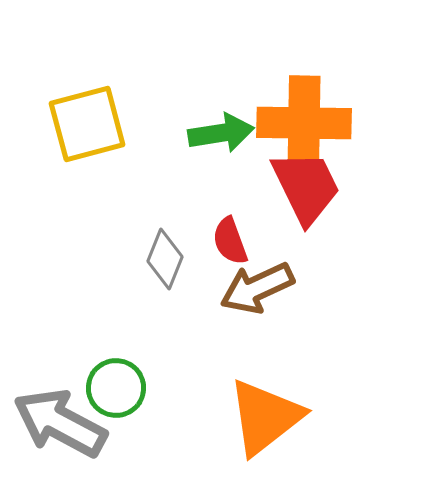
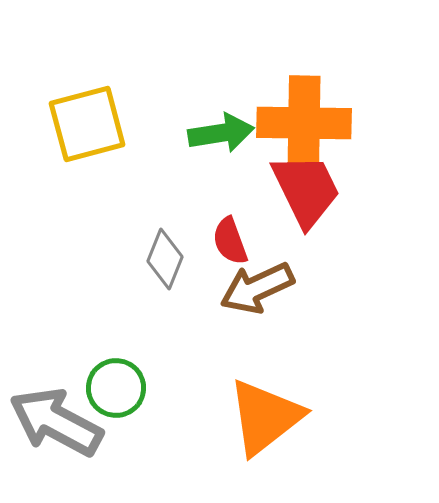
red trapezoid: moved 3 px down
gray arrow: moved 4 px left, 1 px up
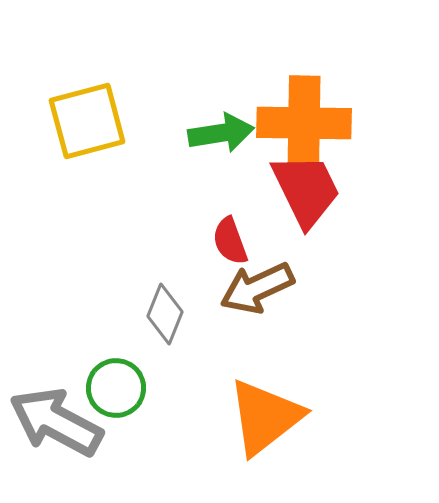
yellow square: moved 3 px up
gray diamond: moved 55 px down
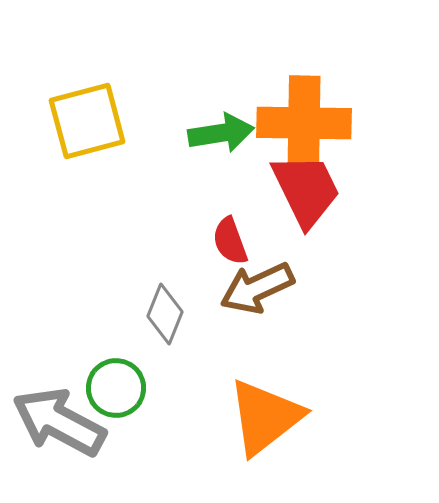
gray arrow: moved 3 px right
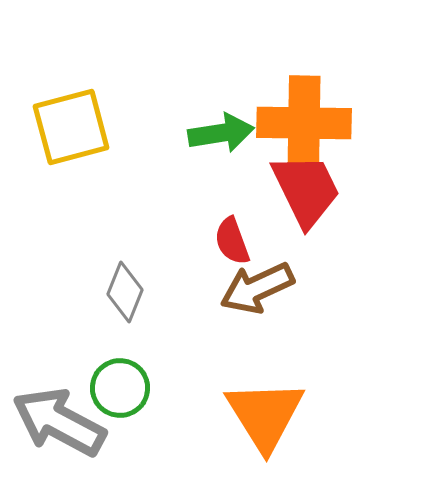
yellow square: moved 16 px left, 6 px down
red semicircle: moved 2 px right
gray diamond: moved 40 px left, 22 px up
green circle: moved 4 px right
orange triangle: moved 2 px up; rotated 24 degrees counterclockwise
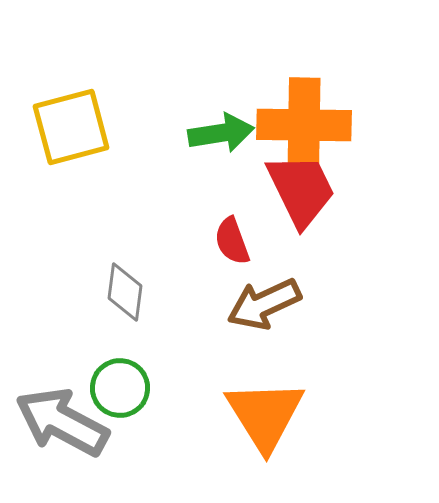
orange cross: moved 2 px down
red trapezoid: moved 5 px left
brown arrow: moved 7 px right, 16 px down
gray diamond: rotated 14 degrees counterclockwise
gray arrow: moved 3 px right
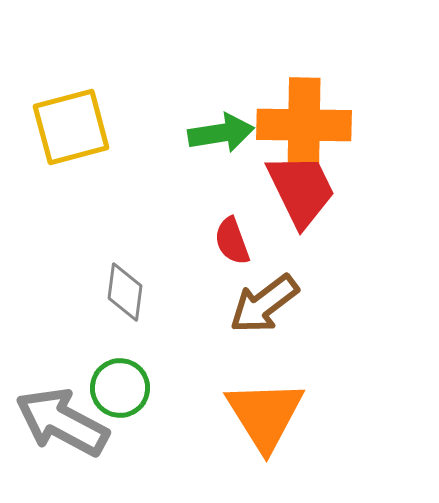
brown arrow: rotated 12 degrees counterclockwise
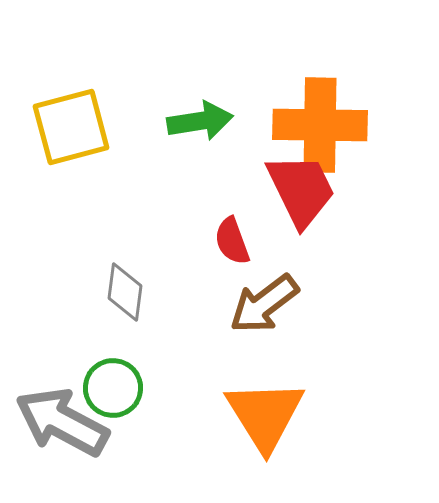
orange cross: moved 16 px right
green arrow: moved 21 px left, 12 px up
green circle: moved 7 px left
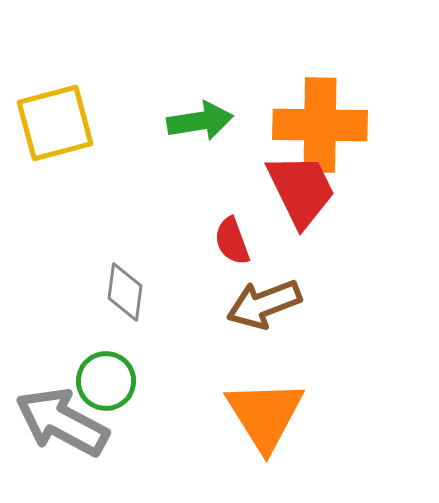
yellow square: moved 16 px left, 4 px up
brown arrow: rotated 16 degrees clockwise
green circle: moved 7 px left, 7 px up
